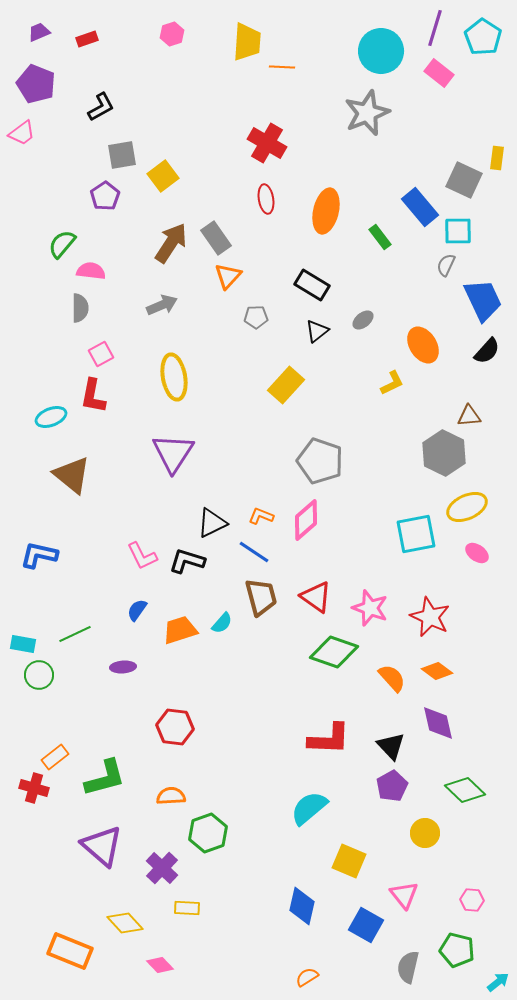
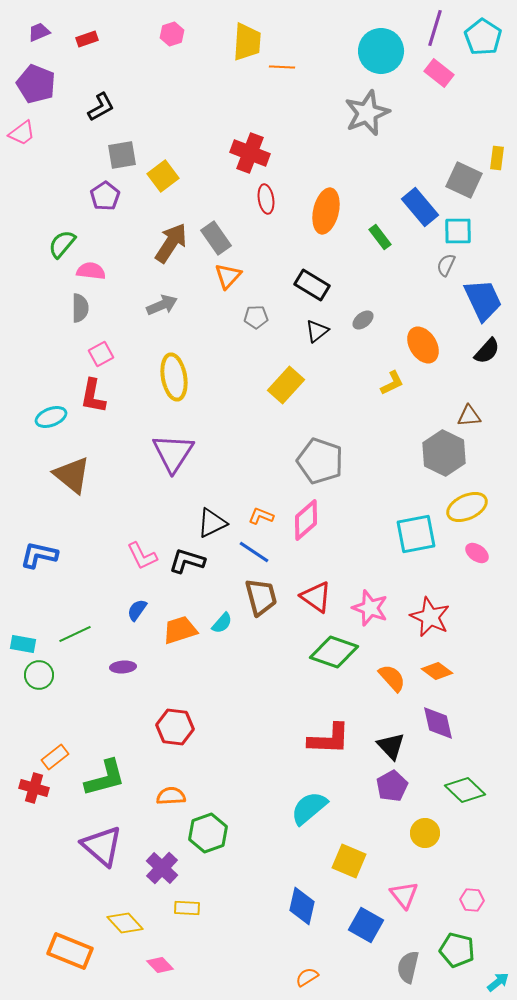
red cross at (267, 143): moved 17 px left, 10 px down; rotated 9 degrees counterclockwise
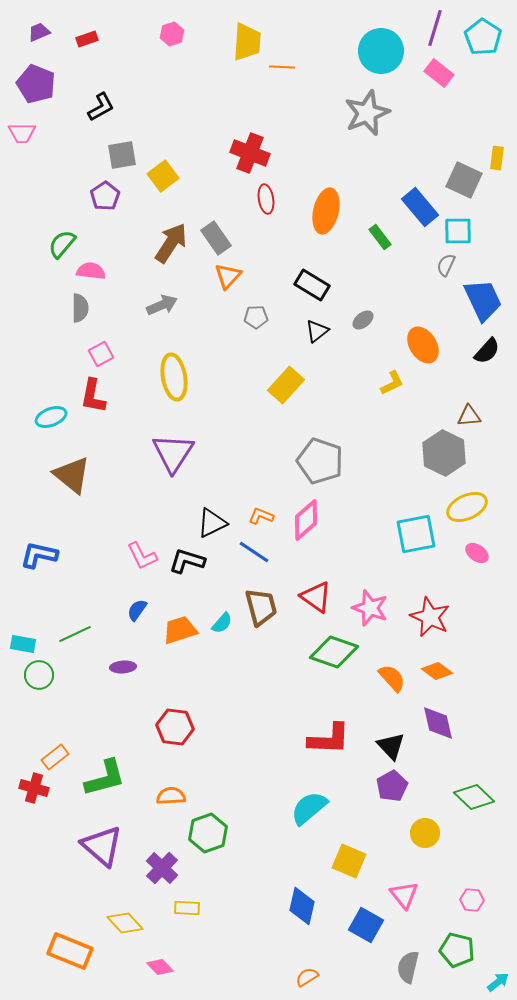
pink trapezoid at (22, 133): rotated 36 degrees clockwise
brown trapezoid at (261, 597): moved 10 px down
green diamond at (465, 790): moved 9 px right, 7 px down
pink diamond at (160, 965): moved 2 px down
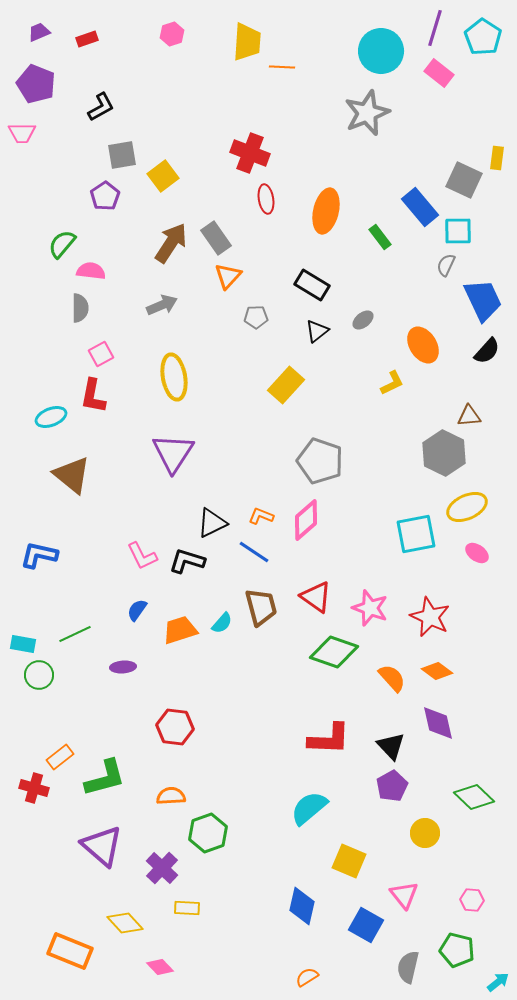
orange rectangle at (55, 757): moved 5 px right
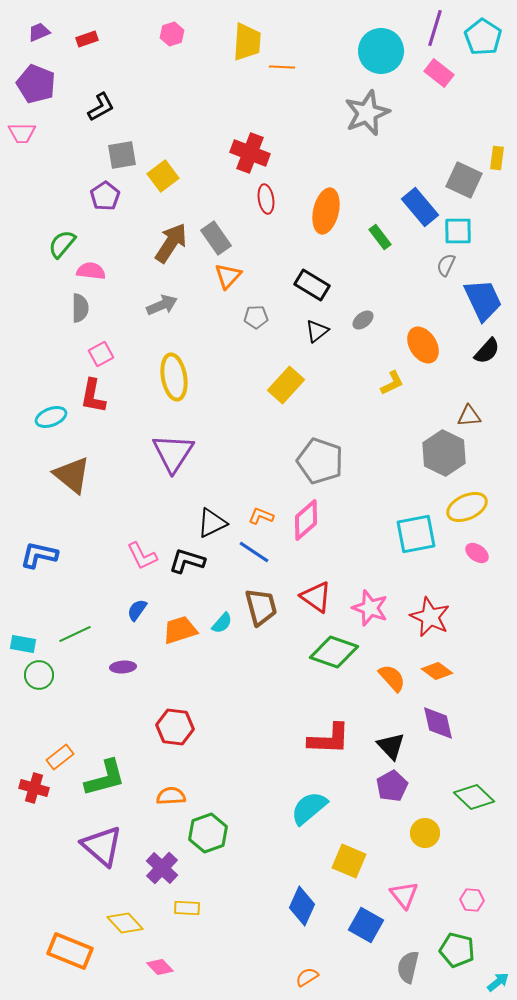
blue diamond at (302, 906): rotated 12 degrees clockwise
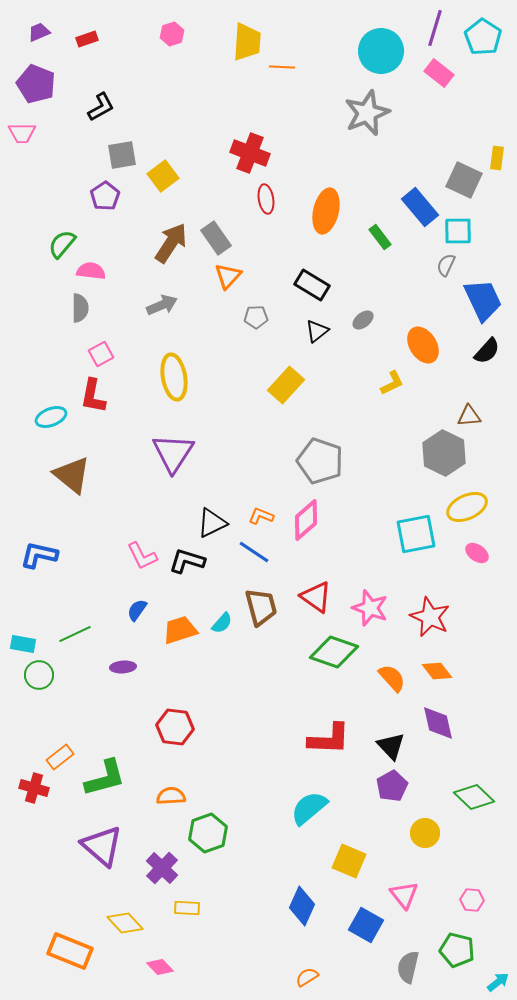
orange diamond at (437, 671): rotated 16 degrees clockwise
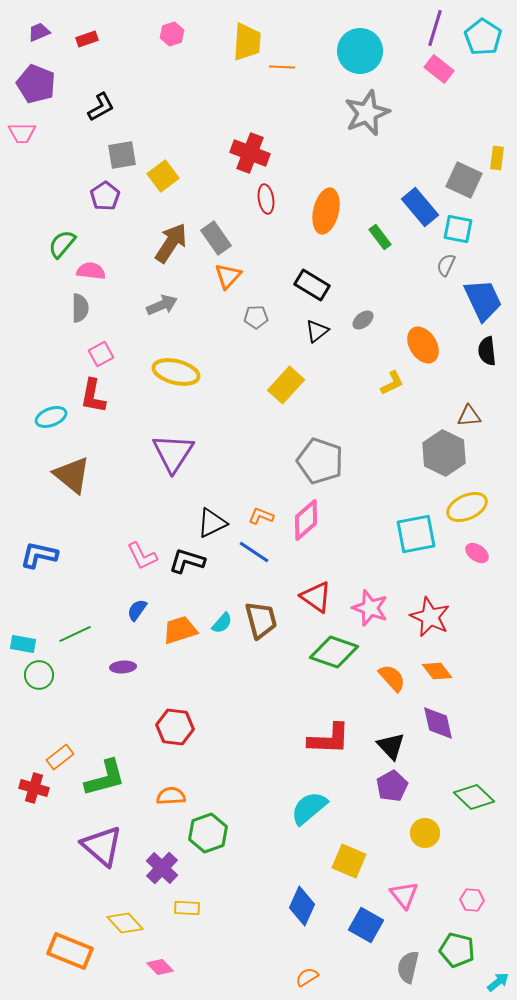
cyan circle at (381, 51): moved 21 px left
pink rectangle at (439, 73): moved 4 px up
cyan square at (458, 231): moved 2 px up; rotated 12 degrees clockwise
black semicircle at (487, 351): rotated 132 degrees clockwise
yellow ellipse at (174, 377): moved 2 px right, 5 px up; rotated 66 degrees counterclockwise
brown trapezoid at (261, 607): moved 13 px down
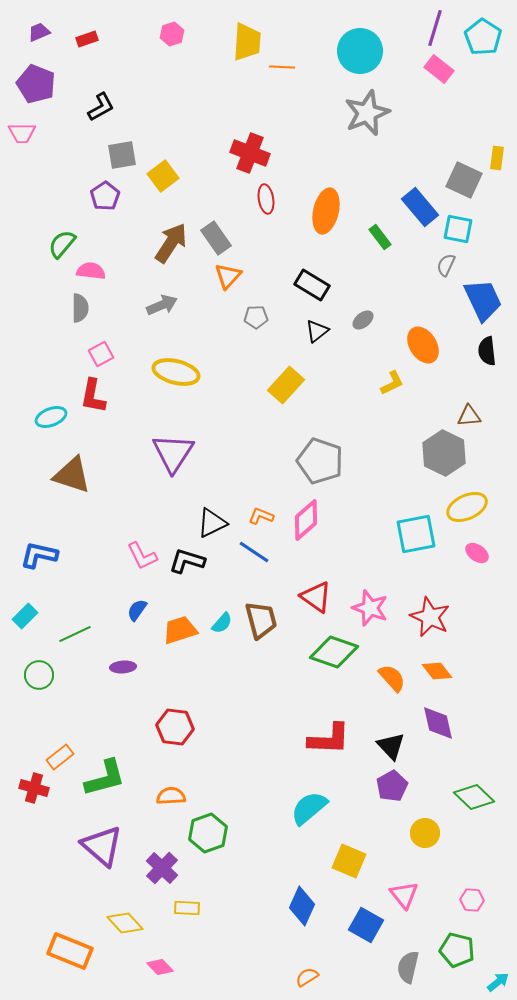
brown triangle at (72, 475): rotated 21 degrees counterclockwise
cyan rectangle at (23, 644): moved 2 px right, 28 px up; rotated 55 degrees counterclockwise
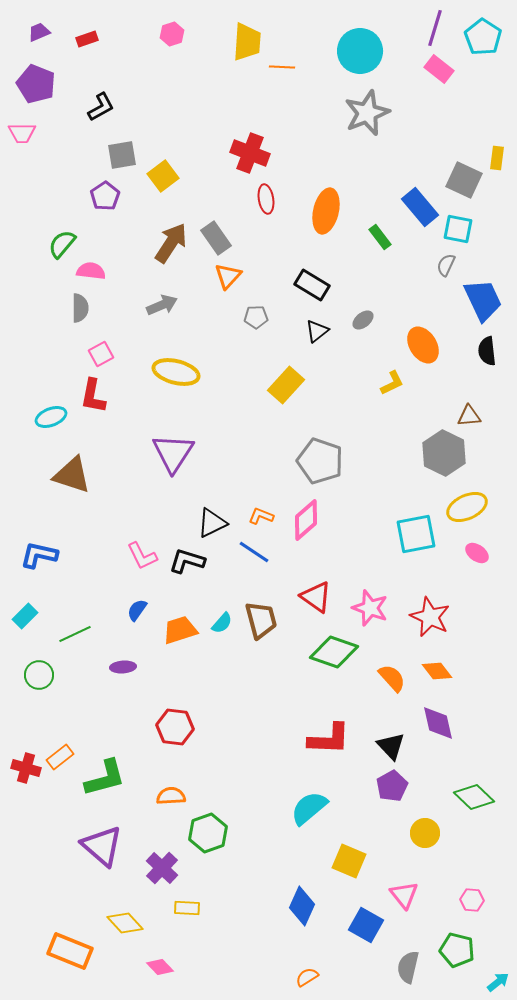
red cross at (34, 788): moved 8 px left, 20 px up
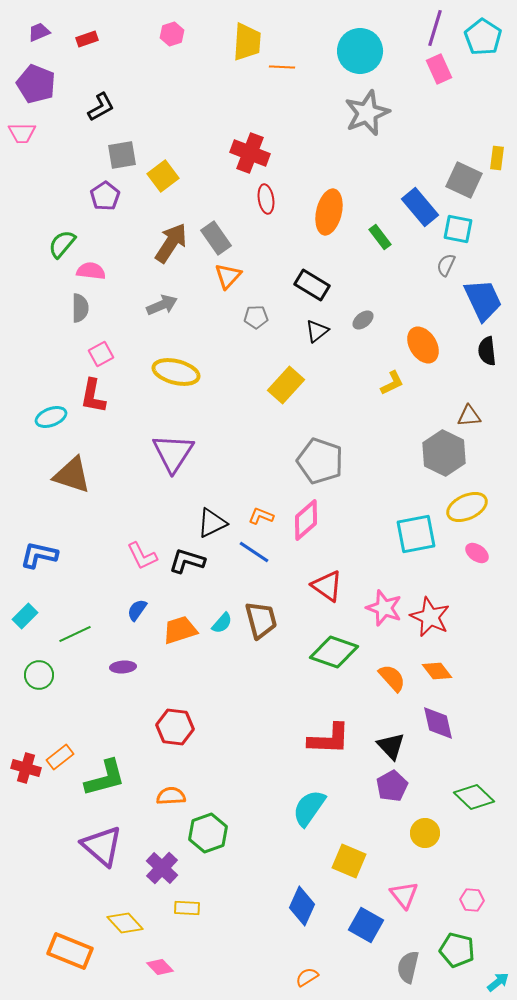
pink rectangle at (439, 69): rotated 28 degrees clockwise
orange ellipse at (326, 211): moved 3 px right, 1 px down
red triangle at (316, 597): moved 11 px right, 11 px up
pink star at (370, 608): moved 14 px right
cyan semicircle at (309, 808): rotated 15 degrees counterclockwise
